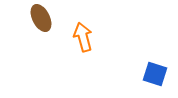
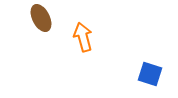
blue square: moved 5 px left
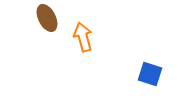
brown ellipse: moved 6 px right
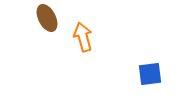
blue square: rotated 25 degrees counterclockwise
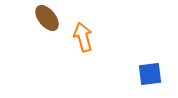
brown ellipse: rotated 12 degrees counterclockwise
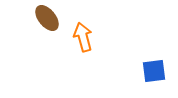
blue square: moved 4 px right, 3 px up
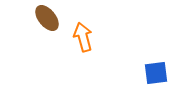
blue square: moved 2 px right, 2 px down
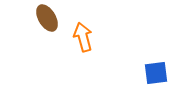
brown ellipse: rotated 8 degrees clockwise
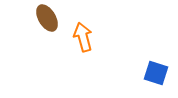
blue square: rotated 25 degrees clockwise
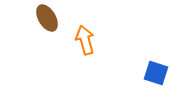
orange arrow: moved 2 px right, 3 px down
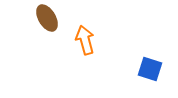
blue square: moved 6 px left, 4 px up
